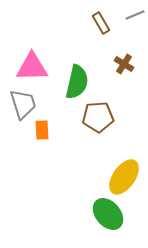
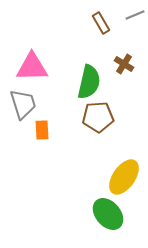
green semicircle: moved 12 px right
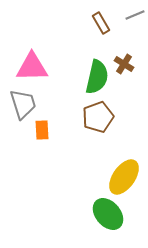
green semicircle: moved 8 px right, 5 px up
brown pentagon: rotated 16 degrees counterclockwise
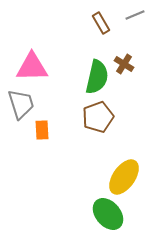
gray trapezoid: moved 2 px left
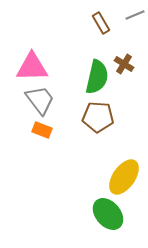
gray trapezoid: moved 19 px right, 4 px up; rotated 20 degrees counterclockwise
brown pentagon: rotated 24 degrees clockwise
orange rectangle: rotated 66 degrees counterclockwise
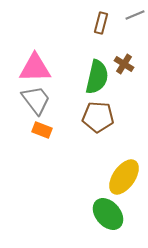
brown rectangle: rotated 45 degrees clockwise
pink triangle: moved 3 px right, 1 px down
gray trapezoid: moved 4 px left
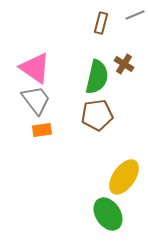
pink triangle: rotated 36 degrees clockwise
brown pentagon: moved 1 px left, 2 px up; rotated 12 degrees counterclockwise
orange rectangle: rotated 30 degrees counterclockwise
green ellipse: rotated 8 degrees clockwise
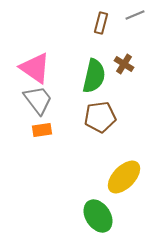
green semicircle: moved 3 px left, 1 px up
gray trapezoid: moved 2 px right
brown pentagon: moved 3 px right, 2 px down
yellow ellipse: rotated 9 degrees clockwise
green ellipse: moved 10 px left, 2 px down
